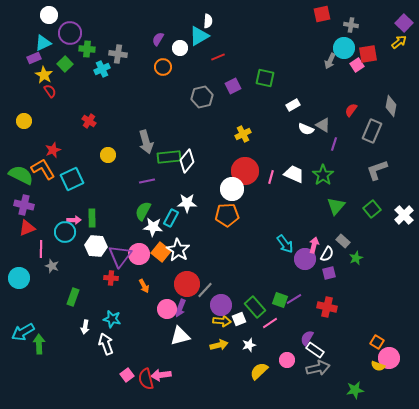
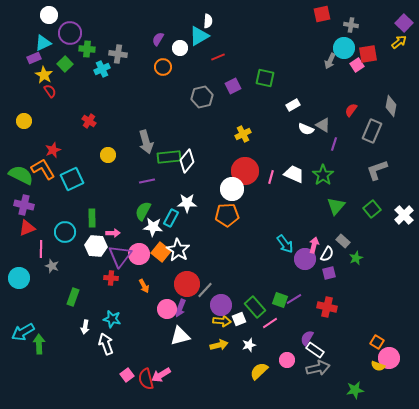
pink arrow at (74, 220): moved 39 px right, 13 px down
pink arrow at (161, 375): rotated 24 degrees counterclockwise
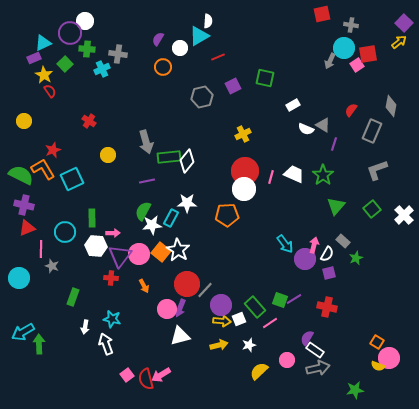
white circle at (49, 15): moved 36 px right, 6 px down
white circle at (232, 189): moved 12 px right
white star at (153, 227): moved 1 px left, 2 px up; rotated 12 degrees counterclockwise
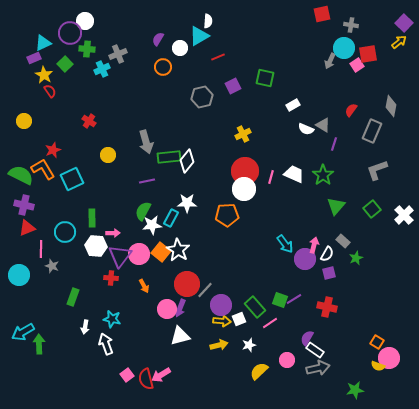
gray cross at (118, 54): rotated 30 degrees counterclockwise
cyan circle at (19, 278): moved 3 px up
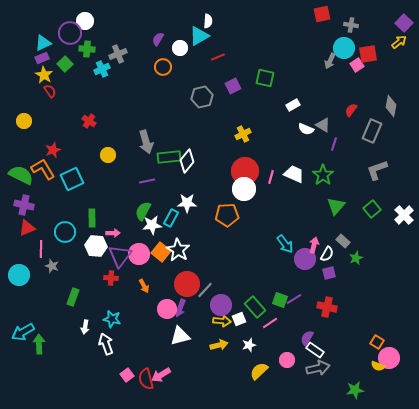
purple rectangle at (34, 58): moved 8 px right
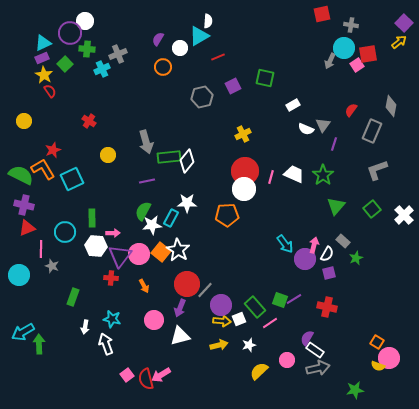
gray triangle at (323, 125): rotated 35 degrees clockwise
pink circle at (167, 309): moved 13 px left, 11 px down
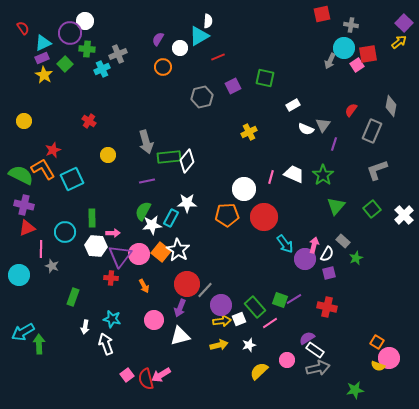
red semicircle at (50, 91): moved 27 px left, 63 px up
yellow cross at (243, 134): moved 6 px right, 2 px up
red circle at (245, 171): moved 19 px right, 46 px down
yellow arrow at (222, 321): rotated 12 degrees counterclockwise
purple semicircle at (307, 338): rotated 28 degrees clockwise
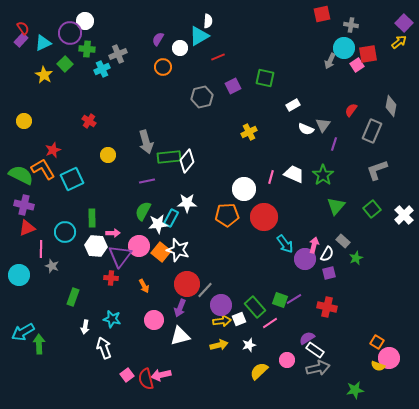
purple rectangle at (42, 58): moved 21 px left, 18 px up; rotated 24 degrees counterclockwise
white star at (152, 225): moved 6 px right, 1 px up
white star at (178, 250): rotated 15 degrees counterclockwise
pink circle at (139, 254): moved 8 px up
white arrow at (106, 344): moved 2 px left, 4 px down
pink arrow at (161, 375): rotated 18 degrees clockwise
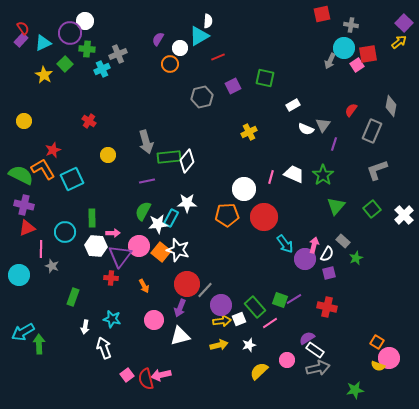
orange circle at (163, 67): moved 7 px right, 3 px up
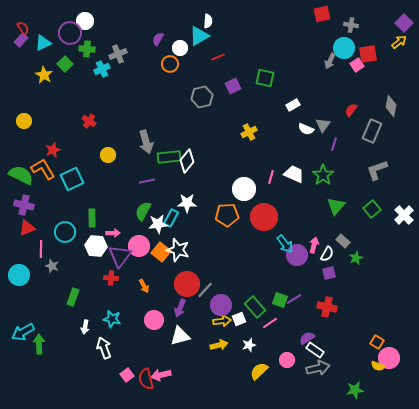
purple circle at (305, 259): moved 8 px left, 4 px up
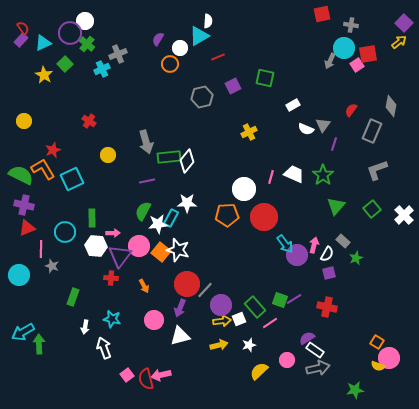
green cross at (87, 49): moved 5 px up; rotated 35 degrees clockwise
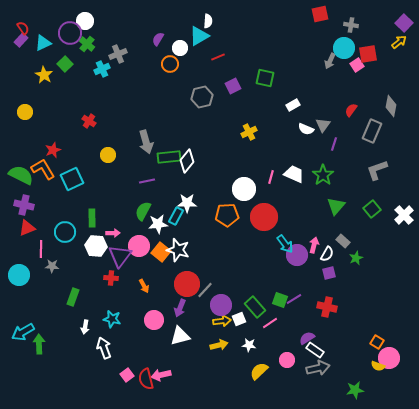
red square at (322, 14): moved 2 px left
yellow circle at (24, 121): moved 1 px right, 9 px up
cyan rectangle at (171, 218): moved 5 px right, 2 px up
gray star at (52, 266): rotated 16 degrees counterclockwise
white star at (249, 345): rotated 24 degrees clockwise
